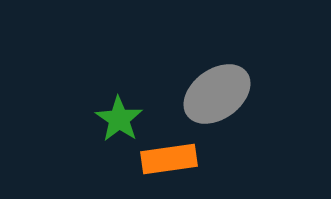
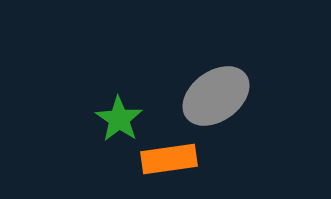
gray ellipse: moved 1 px left, 2 px down
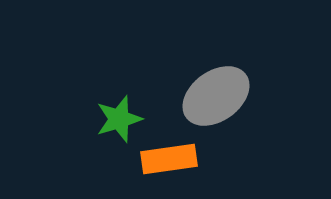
green star: rotated 21 degrees clockwise
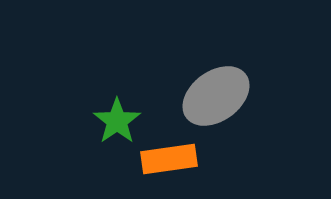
green star: moved 2 px left, 2 px down; rotated 18 degrees counterclockwise
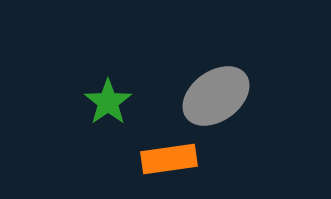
green star: moved 9 px left, 19 px up
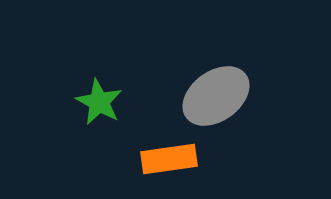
green star: moved 9 px left; rotated 9 degrees counterclockwise
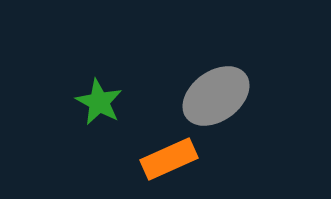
orange rectangle: rotated 16 degrees counterclockwise
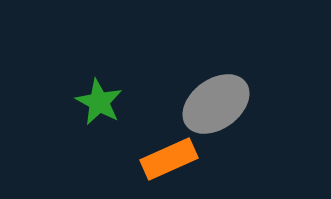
gray ellipse: moved 8 px down
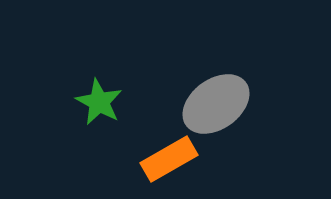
orange rectangle: rotated 6 degrees counterclockwise
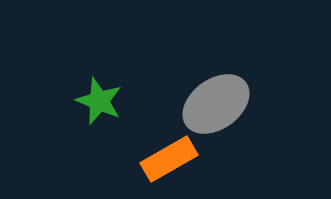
green star: moved 1 px up; rotated 6 degrees counterclockwise
